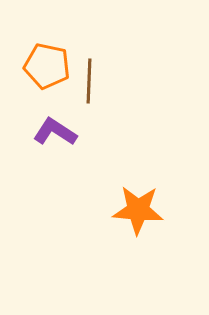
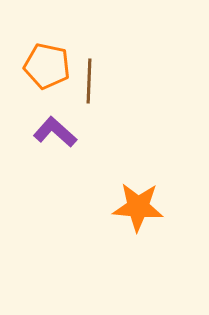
purple L-shape: rotated 9 degrees clockwise
orange star: moved 3 px up
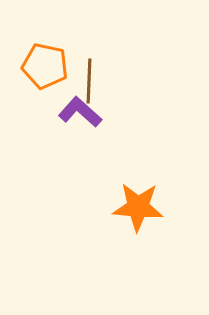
orange pentagon: moved 2 px left
purple L-shape: moved 25 px right, 20 px up
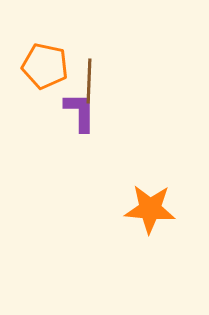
purple L-shape: rotated 48 degrees clockwise
orange star: moved 12 px right, 2 px down
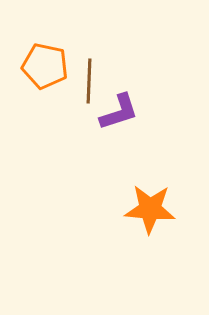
purple L-shape: moved 39 px right; rotated 72 degrees clockwise
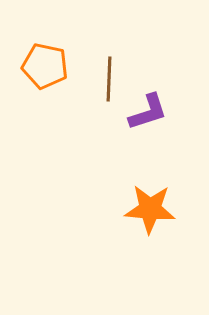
brown line: moved 20 px right, 2 px up
purple L-shape: moved 29 px right
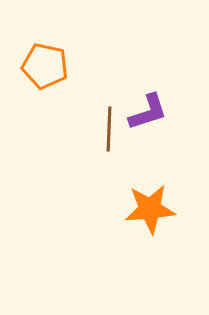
brown line: moved 50 px down
orange star: rotated 9 degrees counterclockwise
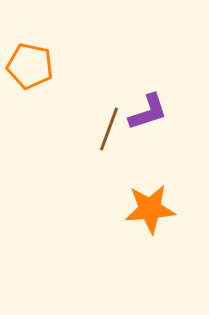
orange pentagon: moved 15 px left
brown line: rotated 18 degrees clockwise
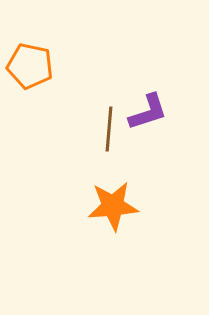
brown line: rotated 15 degrees counterclockwise
orange star: moved 37 px left, 3 px up
